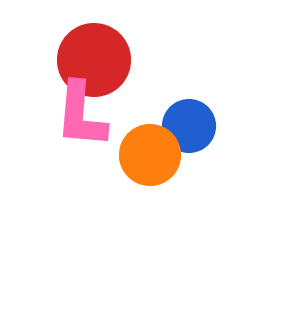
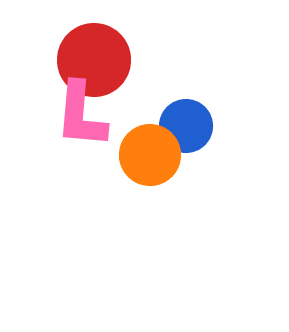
blue circle: moved 3 px left
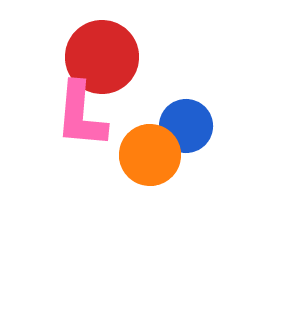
red circle: moved 8 px right, 3 px up
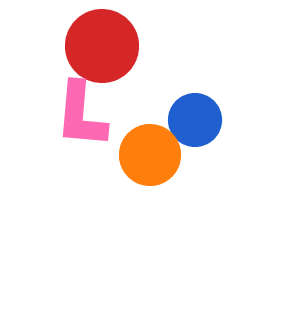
red circle: moved 11 px up
blue circle: moved 9 px right, 6 px up
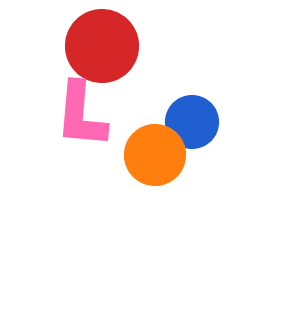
blue circle: moved 3 px left, 2 px down
orange circle: moved 5 px right
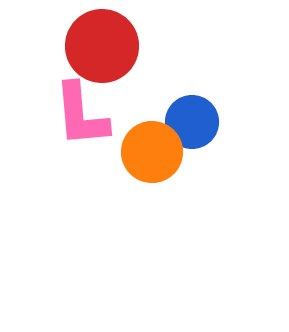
pink L-shape: rotated 10 degrees counterclockwise
orange circle: moved 3 px left, 3 px up
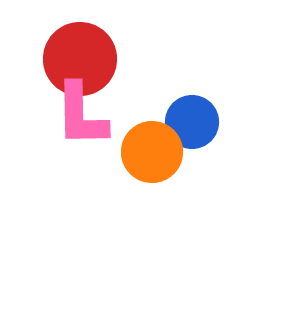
red circle: moved 22 px left, 13 px down
pink L-shape: rotated 4 degrees clockwise
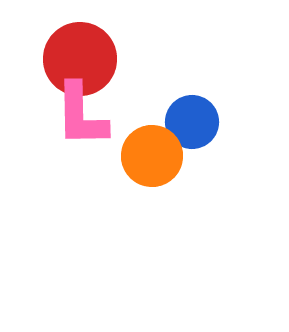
orange circle: moved 4 px down
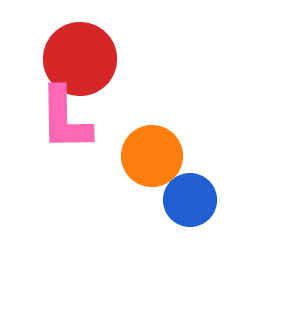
pink L-shape: moved 16 px left, 4 px down
blue circle: moved 2 px left, 78 px down
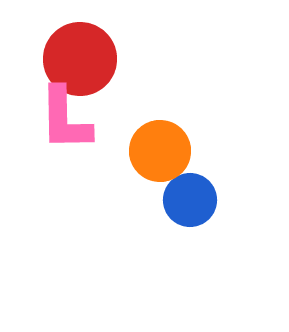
orange circle: moved 8 px right, 5 px up
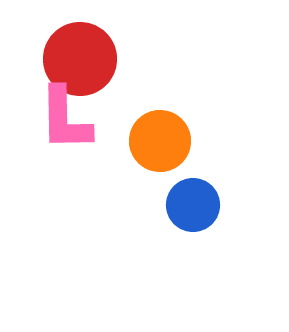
orange circle: moved 10 px up
blue circle: moved 3 px right, 5 px down
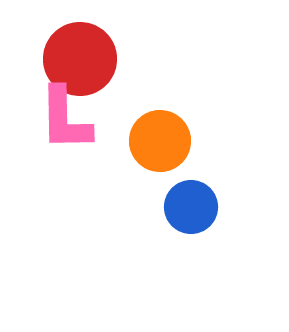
blue circle: moved 2 px left, 2 px down
